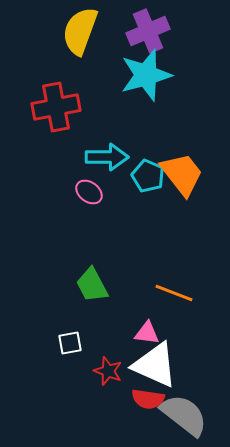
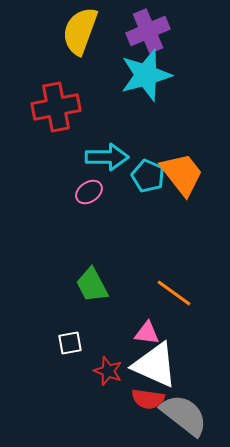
pink ellipse: rotated 72 degrees counterclockwise
orange line: rotated 15 degrees clockwise
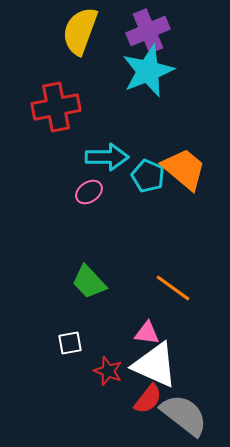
cyan star: moved 2 px right, 4 px up; rotated 6 degrees counterclockwise
orange trapezoid: moved 2 px right, 5 px up; rotated 12 degrees counterclockwise
green trapezoid: moved 3 px left, 3 px up; rotated 15 degrees counterclockwise
orange line: moved 1 px left, 5 px up
red semicircle: rotated 60 degrees counterclockwise
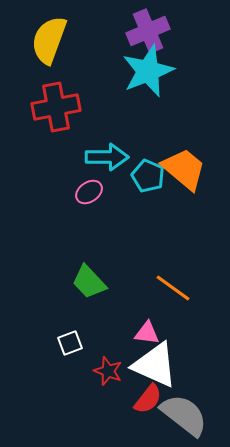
yellow semicircle: moved 31 px left, 9 px down
white square: rotated 10 degrees counterclockwise
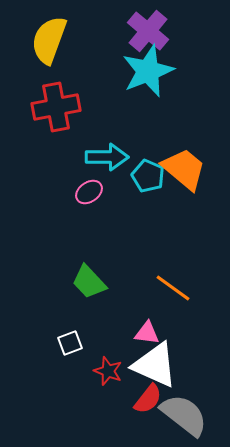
purple cross: rotated 27 degrees counterclockwise
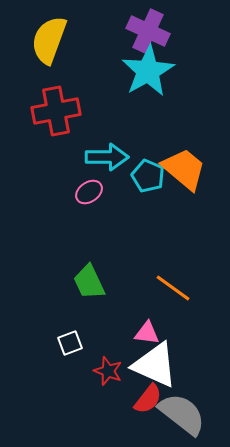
purple cross: rotated 15 degrees counterclockwise
cyan star: rotated 8 degrees counterclockwise
red cross: moved 4 px down
green trapezoid: rotated 18 degrees clockwise
gray semicircle: moved 2 px left, 1 px up
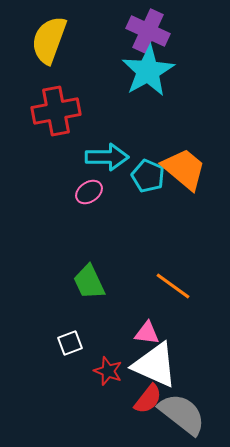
orange line: moved 2 px up
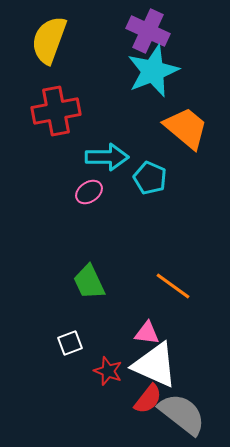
cyan star: moved 5 px right; rotated 8 degrees clockwise
orange trapezoid: moved 2 px right, 41 px up
cyan pentagon: moved 2 px right, 2 px down
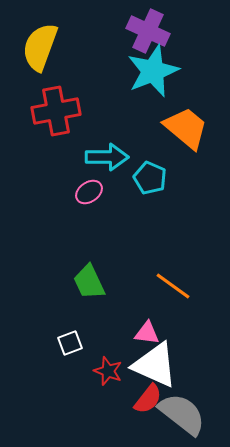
yellow semicircle: moved 9 px left, 7 px down
